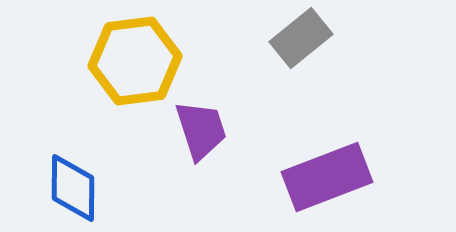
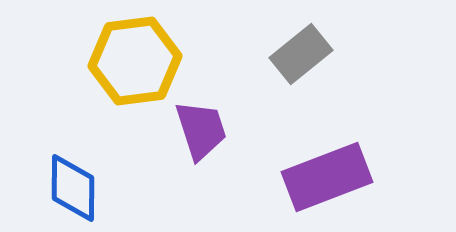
gray rectangle: moved 16 px down
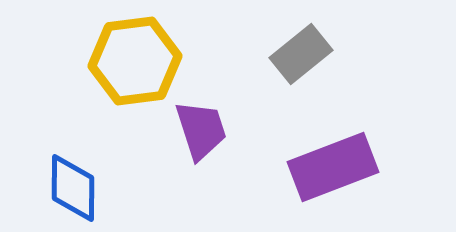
purple rectangle: moved 6 px right, 10 px up
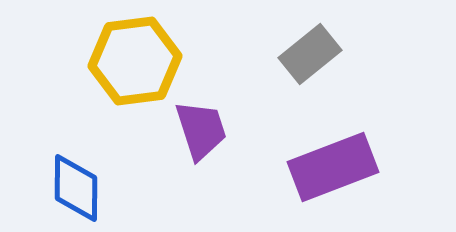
gray rectangle: moved 9 px right
blue diamond: moved 3 px right
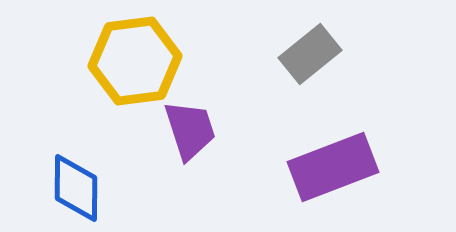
purple trapezoid: moved 11 px left
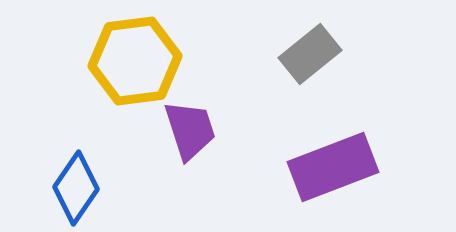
blue diamond: rotated 34 degrees clockwise
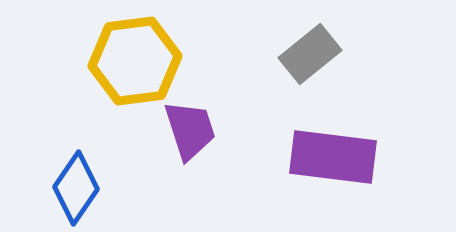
purple rectangle: moved 10 px up; rotated 28 degrees clockwise
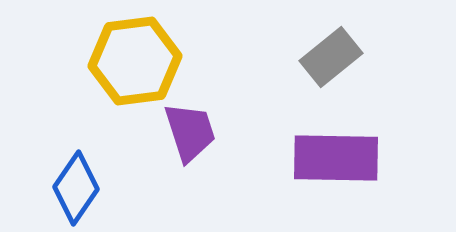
gray rectangle: moved 21 px right, 3 px down
purple trapezoid: moved 2 px down
purple rectangle: moved 3 px right, 1 px down; rotated 6 degrees counterclockwise
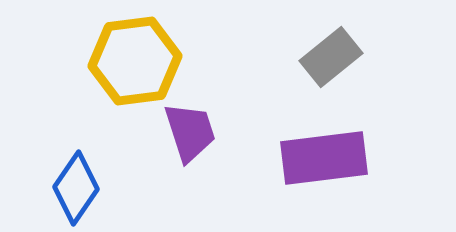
purple rectangle: moved 12 px left; rotated 8 degrees counterclockwise
